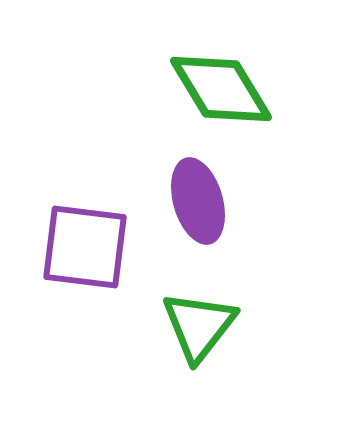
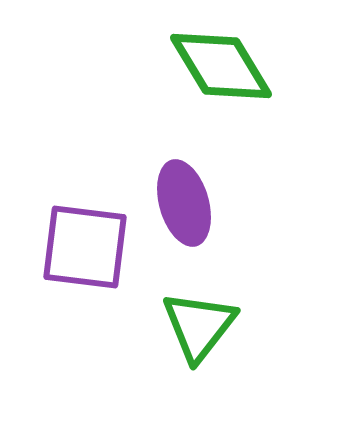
green diamond: moved 23 px up
purple ellipse: moved 14 px left, 2 px down
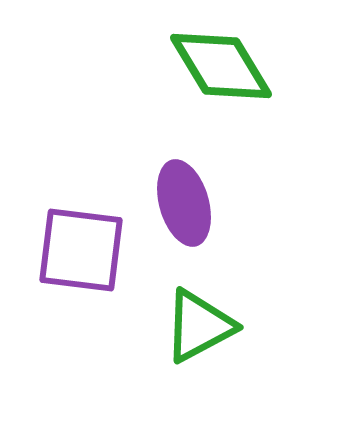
purple square: moved 4 px left, 3 px down
green triangle: rotated 24 degrees clockwise
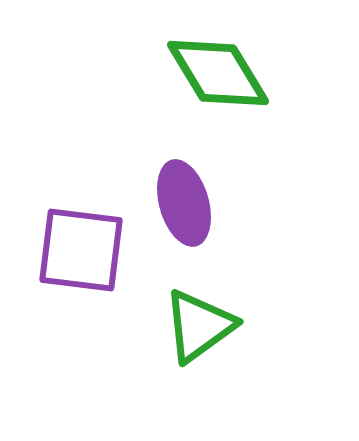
green diamond: moved 3 px left, 7 px down
green triangle: rotated 8 degrees counterclockwise
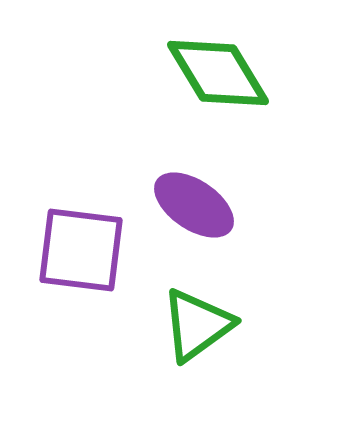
purple ellipse: moved 10 px right, 2 px down; rotated 40 degrees counterclockwise
green triangle: moved 2 px left, 1 px up
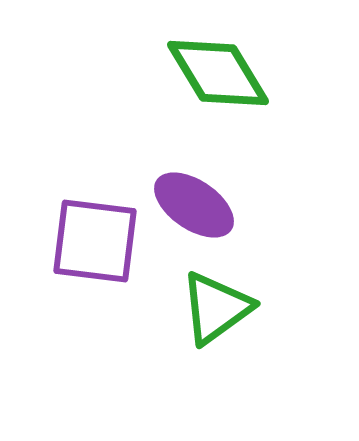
purple square: moved 14 px right, 9 px up
green triangle: moved 19 px right, 17 px up
